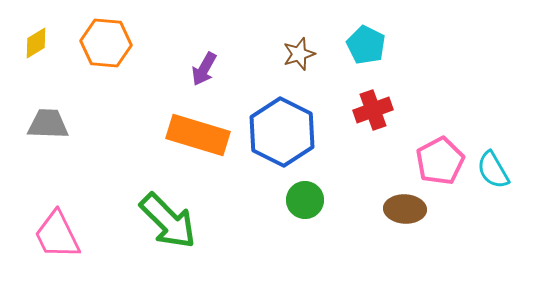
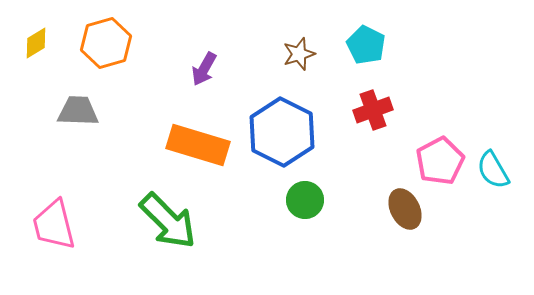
orange hexagon: rotated 21 degrees counterclockwise
gray trapezoid: moved 30 px right, 13 px up
orange rectangle: moved 10 px down
brown ellipse: rotated 60 degrees clockwise
pink trapezoid: moved 3 px left, 10 px up; rotated 12 degrees clockwise
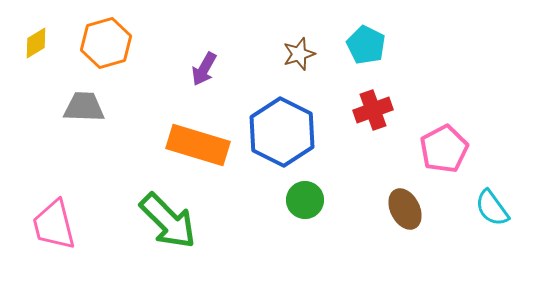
gray trapezoid: moved 6 px right, 4 px up
pink pentagon: moved 4 px right, 12 px up
cyan semicircle: moved 1 px left, 38 px down; rotated 6 degrees counterclockwise
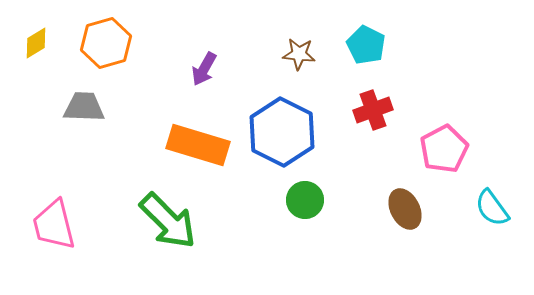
brown star: rotated 24 degrees clockwise
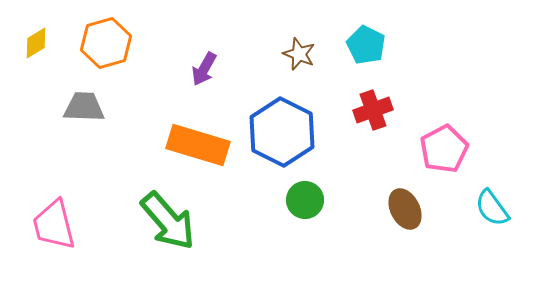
brown star: rotated 16 degrees clockwise
green arrow: rotated 4 degrees clockwise
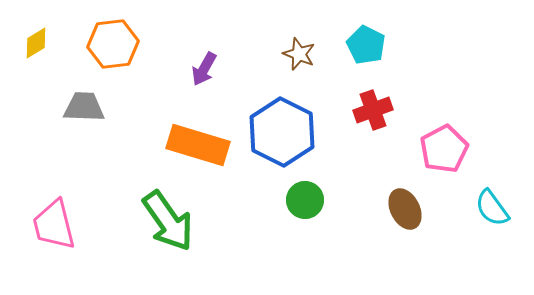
orange hexagon: moved 7 px right, 1 px down; rotated 9 degrees clockwise
green arrow: rotated 6 degrees clockwise
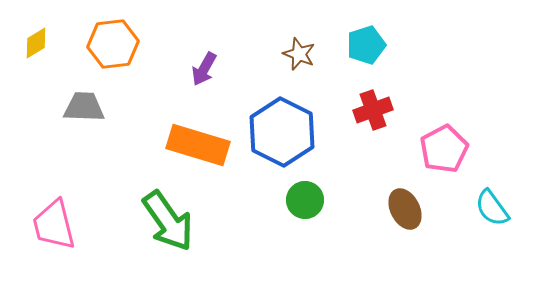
cyan pentagon: rotated 27 degrees clockwise
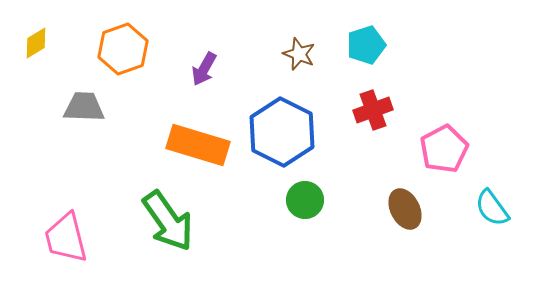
orange hexagon: moved 10 px right, 5 px down; rotated 12 degrees counterclockwise
pink trapezoid: moved 12 px right, 13 px down
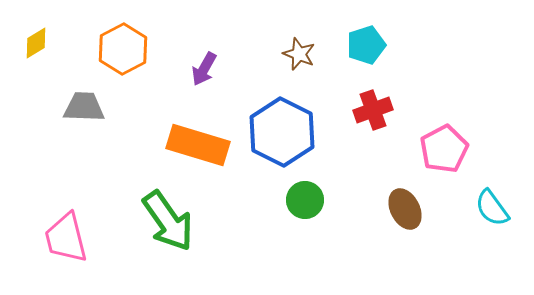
orange hexagon: rotated 9 degrees counterclockwise
